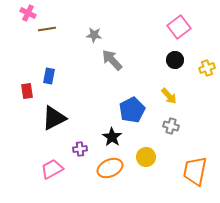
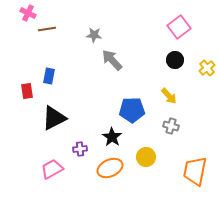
yellow cross: rotated 21 degrees counterclockwise
blue pentagon: rotated 25 degrees clockwise
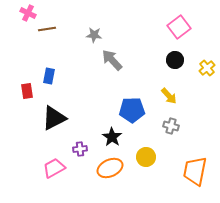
pink trapezoid: moved 2 px right, 1 px up
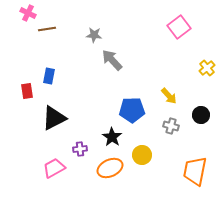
black circle: moved 26 px right, 55 px down
yellow circle: moved 4 px left, 2 px up
